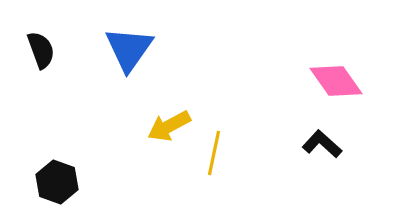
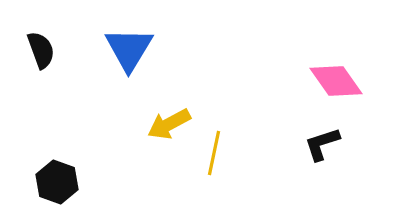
blue triangle: rotated 4 degrees counterclockwise
yellow arrow: moved 2 px up
black L-shape: rotated 60 degrees counterclockwise
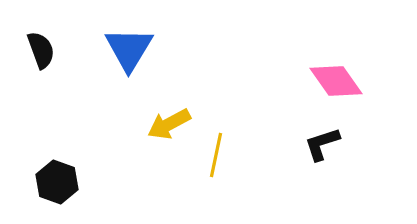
yellow line: moved 2 px right, 2 px down
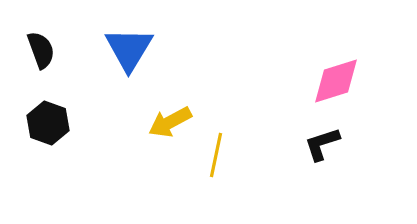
pink diamond: rotated 72 degrees counterclockwise
yellow arrow: moved 1 px right, 2 px up
black hexagon: moved 9 px left, 59 px up
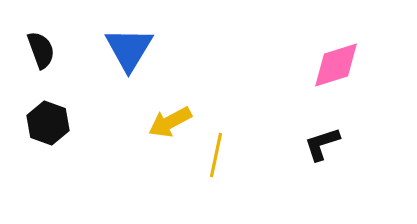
pink diamond: moved 16 px up
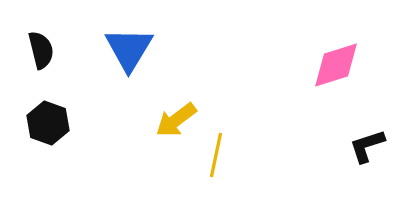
black semicircle: rotated 6 degrees clockwise
yellow arrow: moved 6 px right, 2 px up; rotated 9 degrees counterclockwise
black L-shape: moved 45 px right, 2 px down
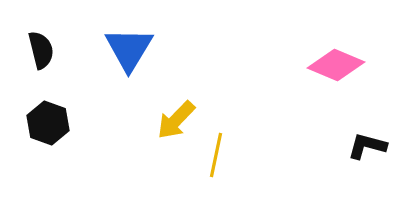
pink diamond: rotated 40 degrees clockwise
yellow arrow: rotated 9 degrees counterclockwise
black L-shape: rotated 33 degrees clockwise
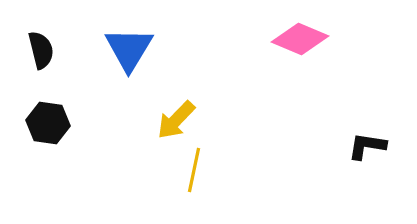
pink diamond: moved 36 px left, 26 px up
black hexagon: rotated 12 degrees counterclockwise
black L-shape: rotated 6 degrees counterclockwise
yellow line: moved 22 px left, 15 px down
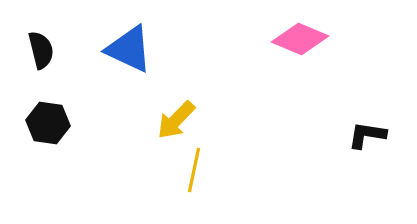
blue triangle: rotated 36 degrees counterclockwise
black L-shape: moved 11 px up
